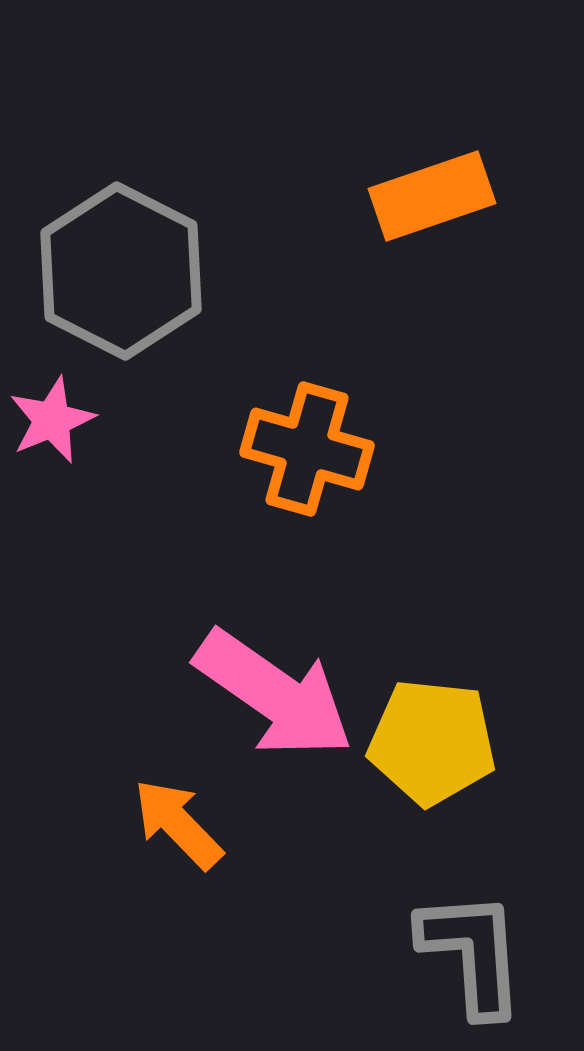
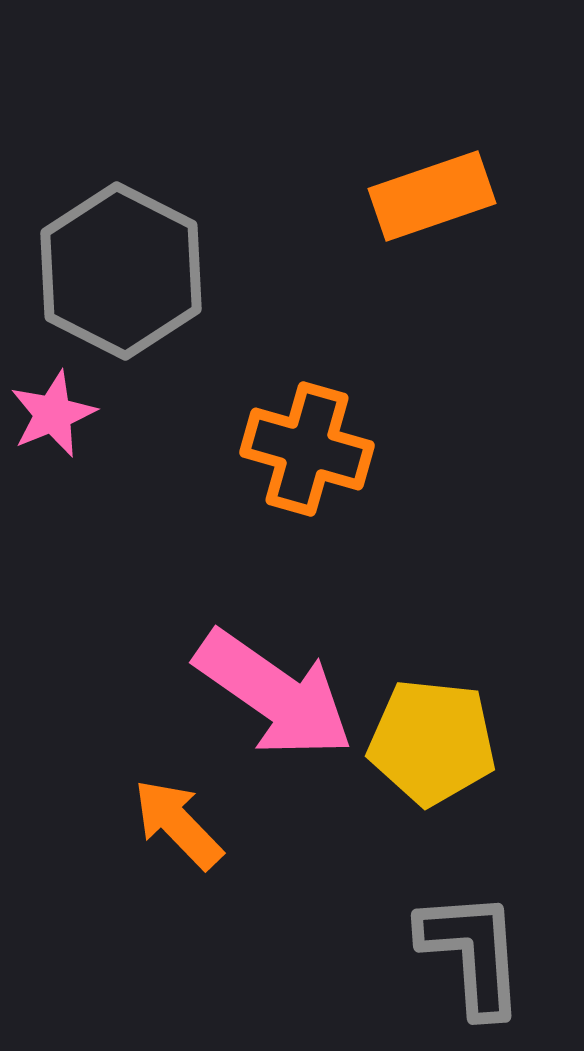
pink star: moved 1 px right, 6 px up
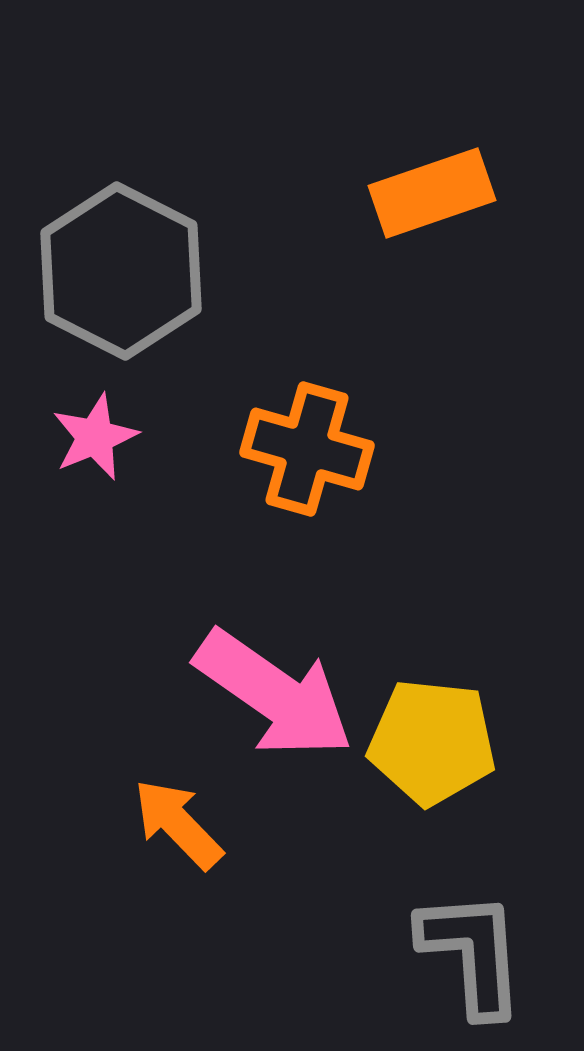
orange rectangle: moved 3 px up
pink star: moved 42 px right, 23 px down
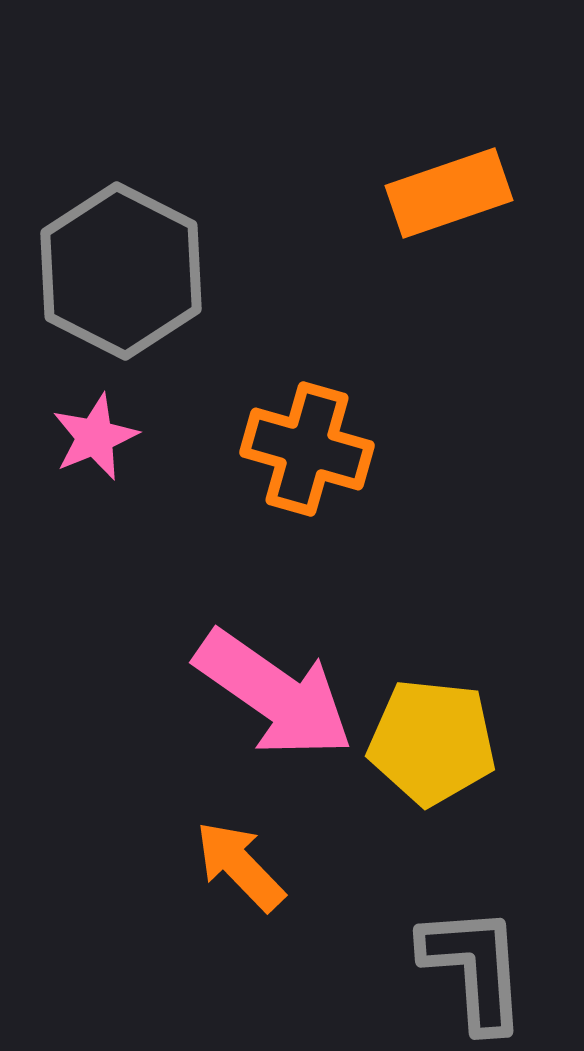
orange rectangle: moved 17 px right
orange arrow: moved 62 px right, 42 px down
gray L-shape: moved 2 px right, 15 px down
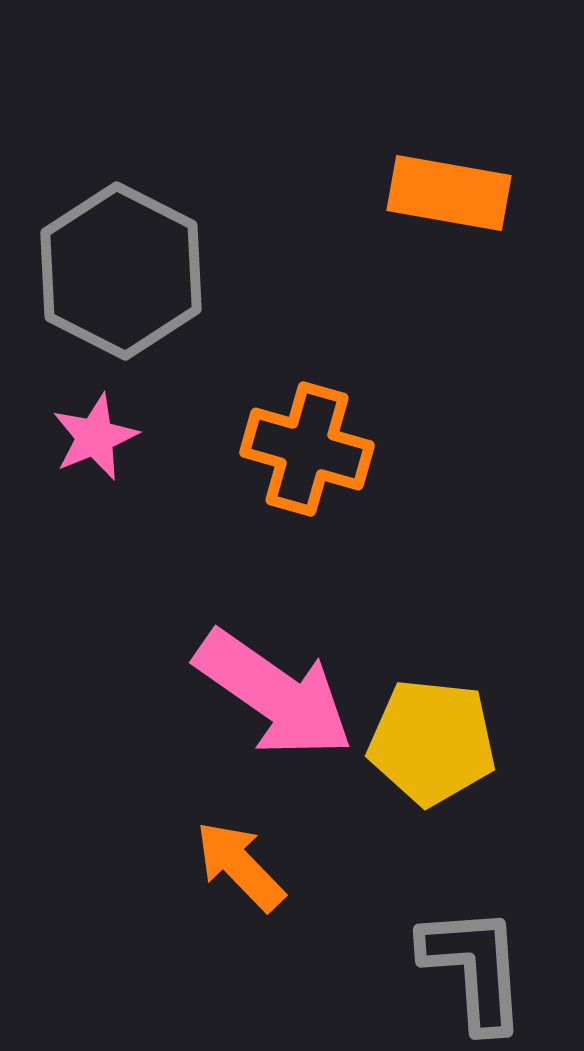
orange rectangle: rotated 29 degrees clockwise
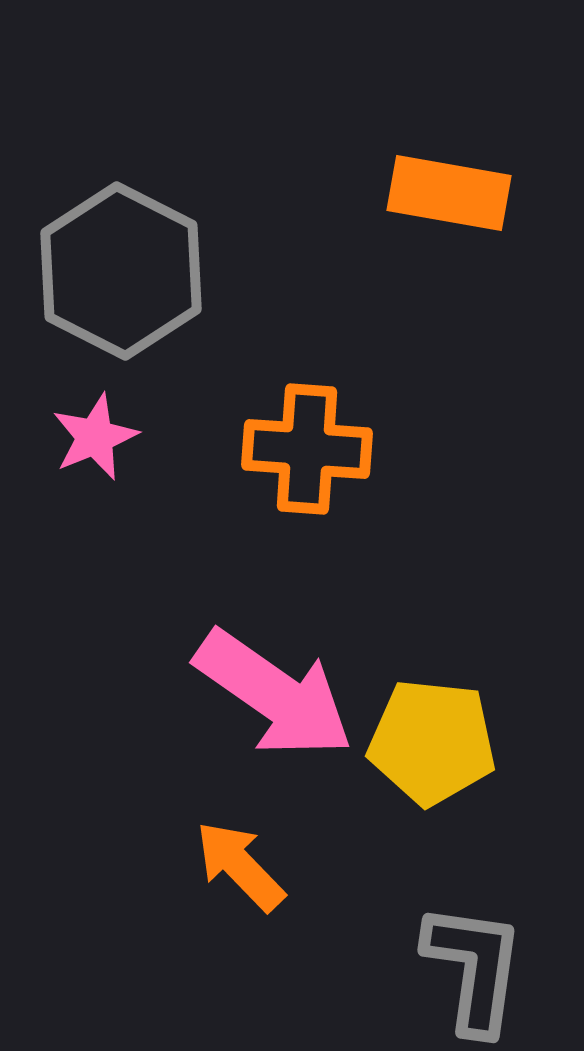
orange cross: rotated 12 degrees counterclockwise
gray L-shape: rotated 12 degrees clockwise
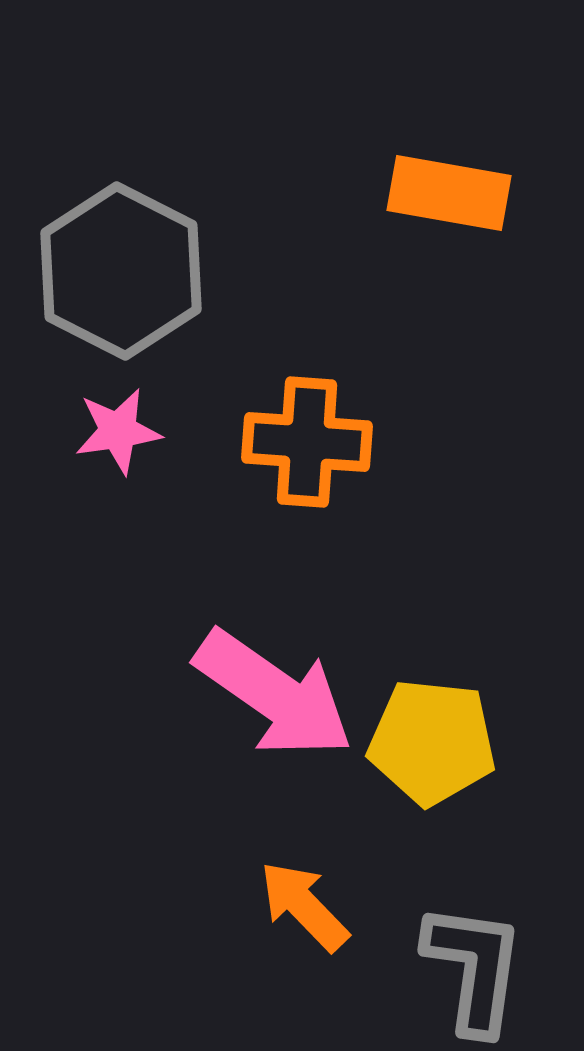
pink star: moved 23 px right, 6 px up; rotated 14 degrees clockwise
orange cross: moved 7 px up
orange arrow: moved 64 px right, 40 px down
